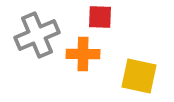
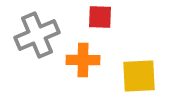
orange cross: moved 6 px down
yellow square: rotated 15 degrees counterclockwise
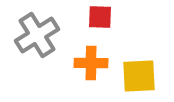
gray cross: rotated 9 degrees counterclockwise
orange cross: moved 8 px right, 3 px down
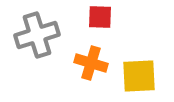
gray cross: rotated 15 degrees clockwise
orange cross: rotated 16 degrees clockwise
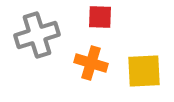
yellow square: moved 5 px right, 5 px up
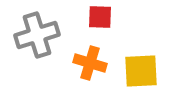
orange cross: moved 1 px left
yellow square: moved 3 px left
